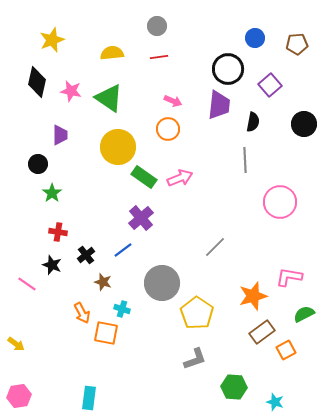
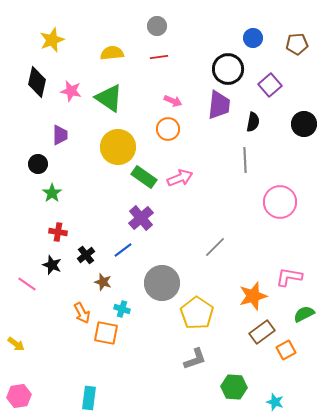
blue circle at (255, 38): moved 2 px left
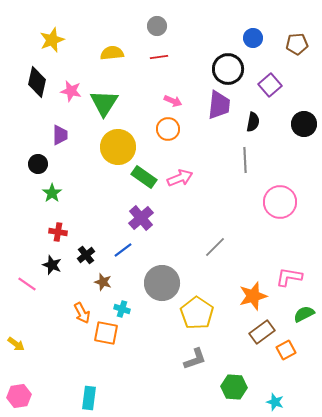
green triangle at (109, 98): moved 5 px left, 5 px down; rotated 28 degrees clockwise
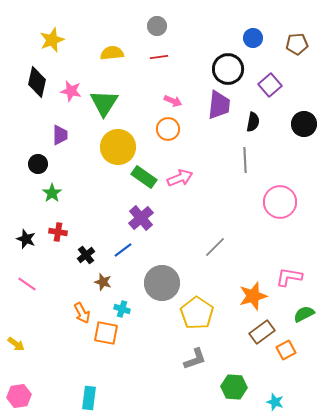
black star at (52, 265): moved 26 px left, 26 px up
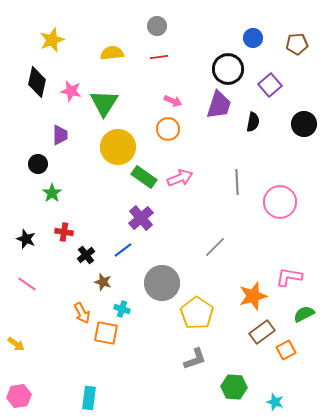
purple trapezoid at (219, 105): rotated 12 degrees clockwise
gray line at (245, 160): moved 8 px left, 22 px down
red cross at (58, 232): moved 6 px right
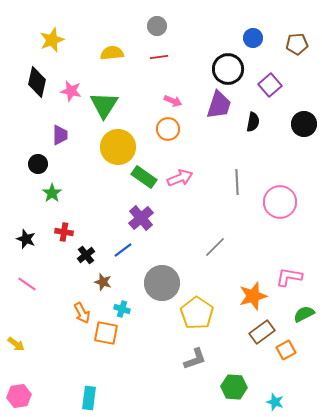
green triangle at (104, 103): moved 2 px down
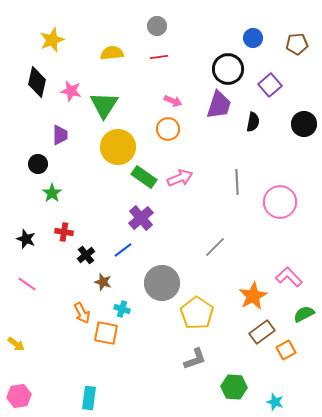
pink L-shape at (289, 277): rotated 36 degrees clockwise
orange star at (253, 296): rotated 12 degrees counterclockwise
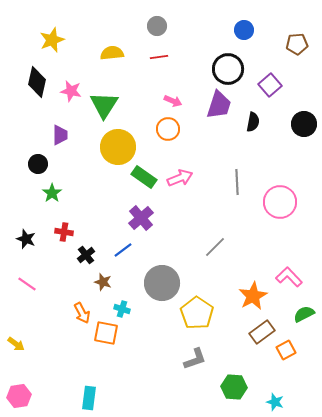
blue circle at (253, 38): moved 9 px left, 8 px up
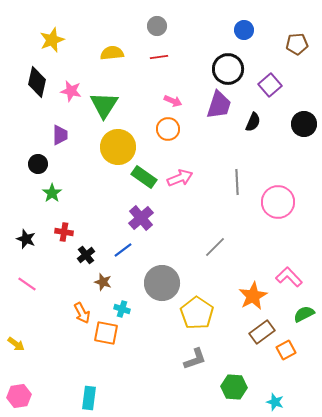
black semicircle at (253, 122): rotated 12 degrees clockwise
pink circle at (280, 202): moved 2 px left
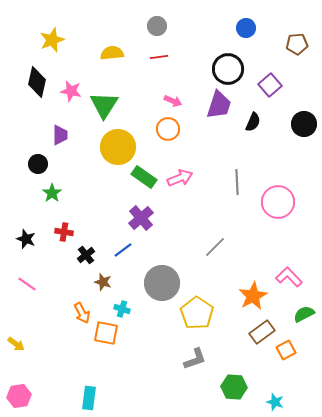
blue circle at (244, 30): moved 2 px right, 2 px up
